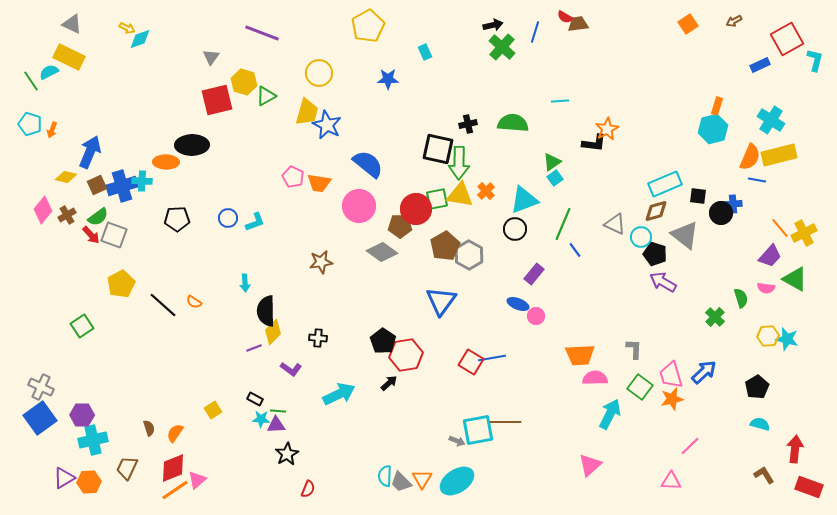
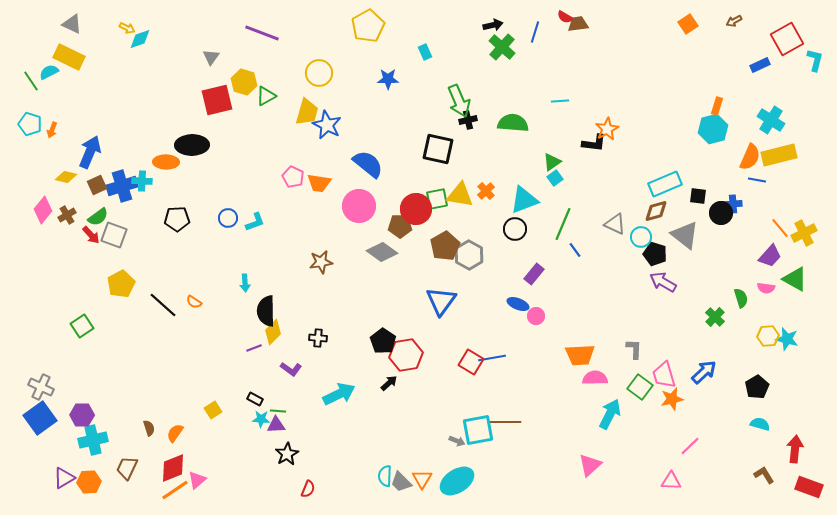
black cross at (468, 124): moved 4 px up
green arrow at (459, 163): moved 62 px up; rotated 24 degrees counterclockwise
pink trapezoid at (671, 375): moved 7 px left
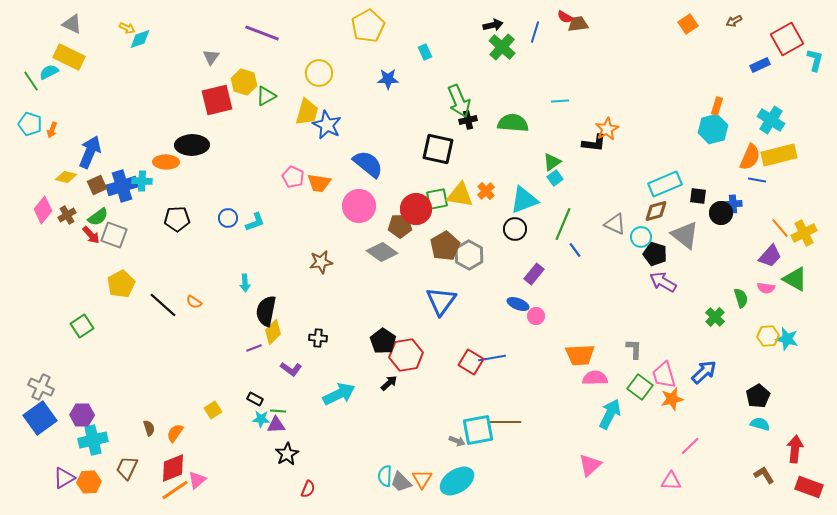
black semicircle at (266, 311): rotated 12 degrees clockwise
black pentagon at (757, 387): moved 1 px right, 9 px down
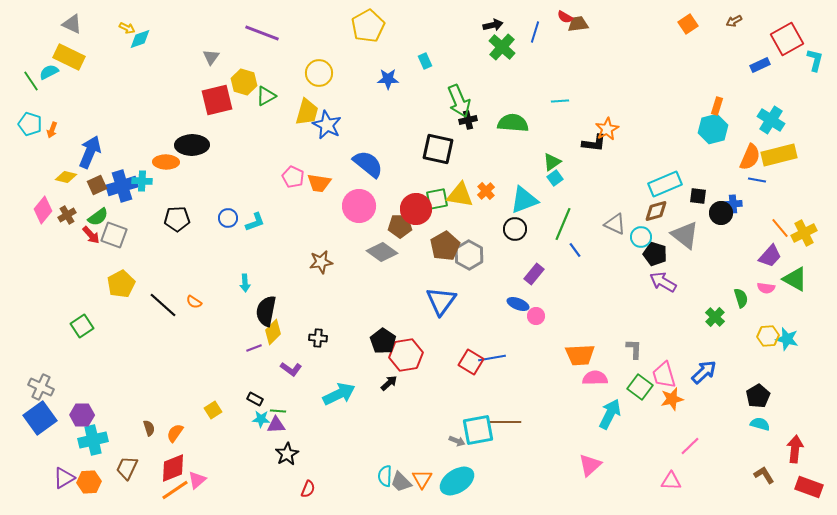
cyan rectangle at (425, 52): moved 9 px down
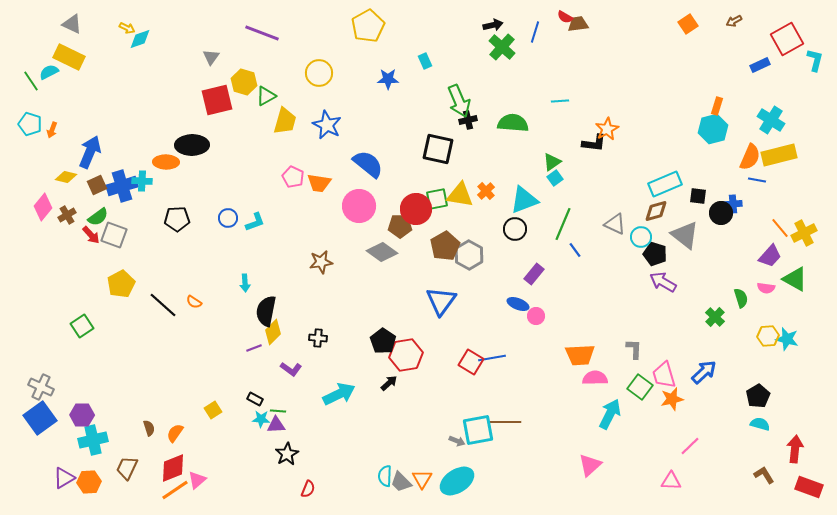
yellow trapezoid at (307, 112): moved 22 px left, 9 px down
pink diamond at (43, 210): moved 3 px up
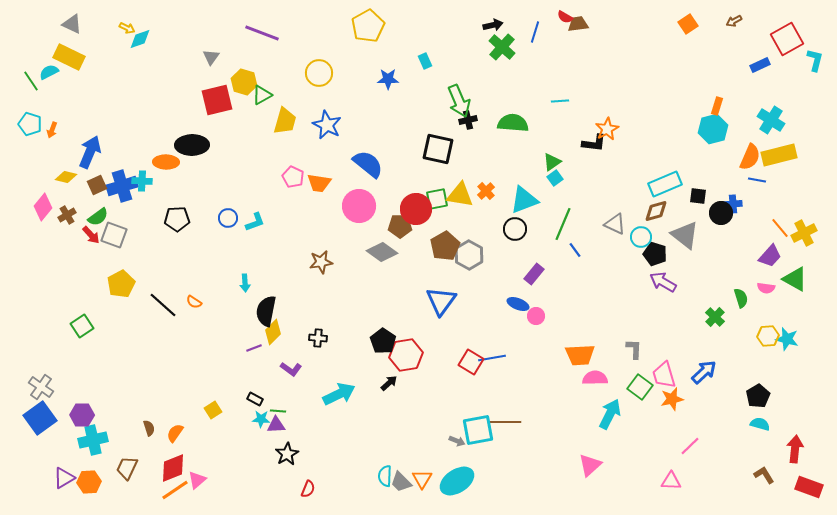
green triangle at (266, 96): moved 4 px left, 1 px up
gray cross at (41, 387): rotated 10 degrees clockwise
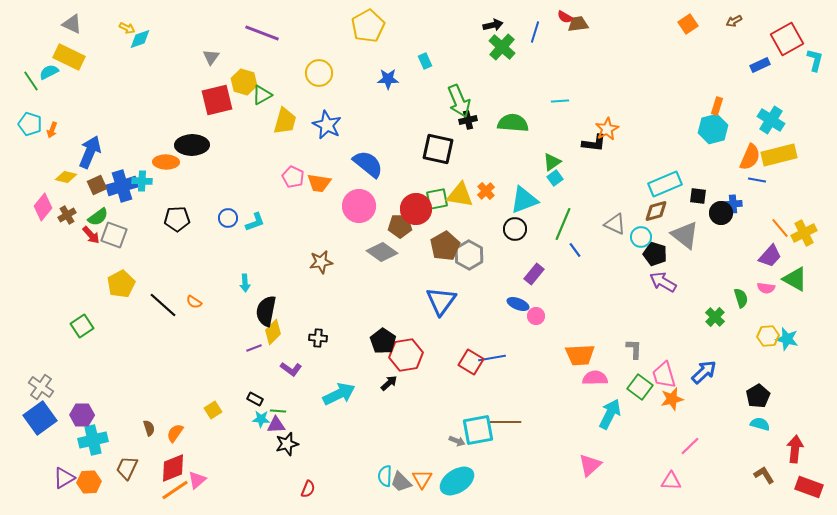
black star at (287, 454): moved 10 px up; rotated 15 degrees clockwise
